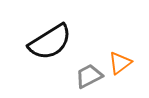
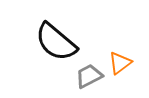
black semicircle: moved 6 px right; rotated 72 degrees clockwise
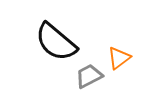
orange triangle: moved 1 px left, 5 px up
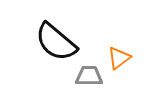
gray trapezoid: rotated 28 degrees clockwise
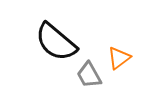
gray trapezoid: moved 1 px up; rotated 120 degrees counterclockwise
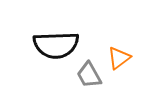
black semicircle: moved 3 px down; rotated 42 degrees counterclockwise
